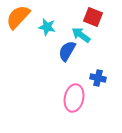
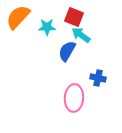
red square: moved 19 px left
cyan star: rotated 12 degrees counterclockwise
pink ellipse: rotated 8 degrees counterclockwise
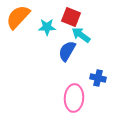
red square: moved 3 px left
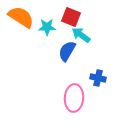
orange semicircle: moved 3 px right; rotated 80 degrees clockwise
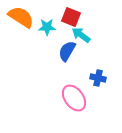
pink ellipse: rotated 40 degrees counterclockwise
